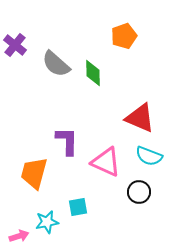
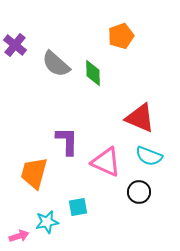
orange pentagon: moved 3 px left
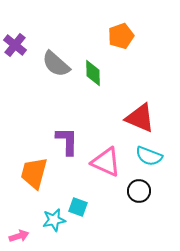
black circle: moved 1 px up
cyan square: rotated 30 degrees clockwise
cyan star: moved 7 px right, 2 px up
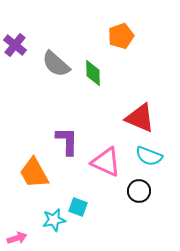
orange trapezoid: rotated 44 degrees counterclockwise
pink arrow: moved 2 px left, 2 px down
